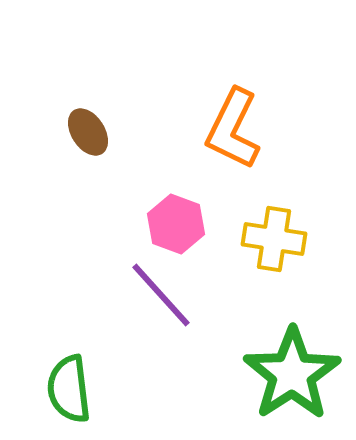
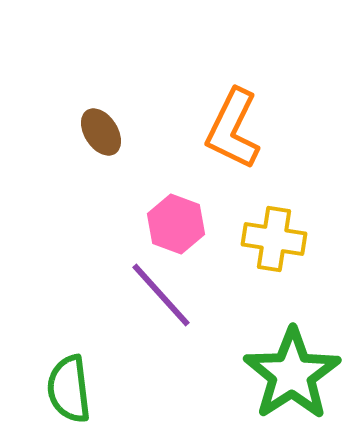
brown ellipse: moved 13 px right
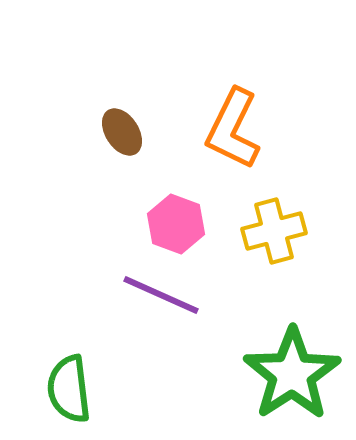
brown ellipse: moved 21 px right
yellow cross: moved 8 px up; rotated 24 degrees counterclockwise
purple line: rotated 24 degrees counterclockwise
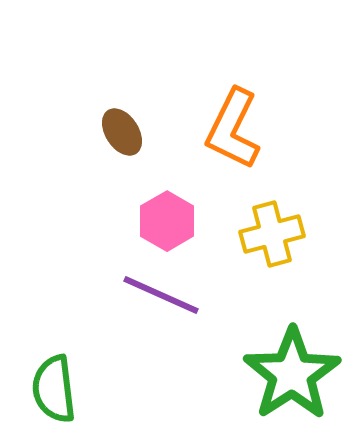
pink hexagon: moved 9 px left, 3 px up; rotated 10 degrees clockwise
yellow cross: moved 2 px left, 3 px down
green semicircle: moved 15 px left
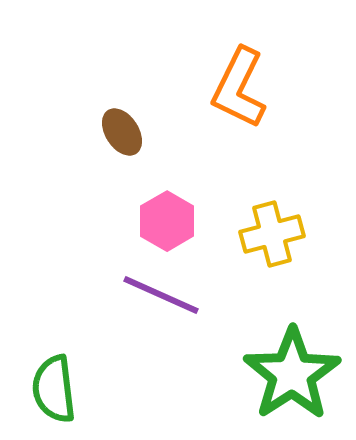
orange L-shape: moved 6 px right, 41 px up
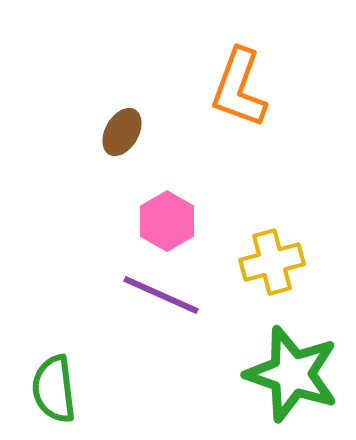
orange L-shape: rotated 6 degrees counterclockwise
brown ellipse: rotated 63 degrees clockwise
yellow cross: moved 28 px down
green star: rotated 20 degrees counterclockwise
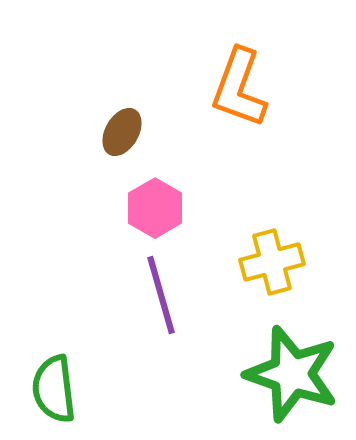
pink hexagon: moved 12 px left, 13 px up
purple line: rotated 50 degrees clockwise
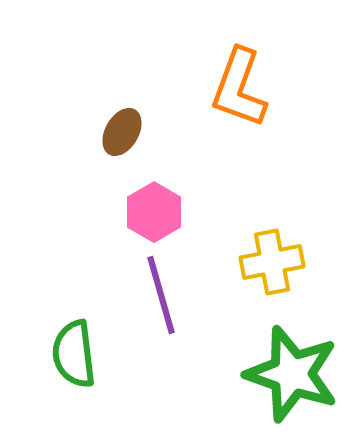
pink hexagon: moved 1 px left, 4 px down
yellow cross: rotated 4 degrees clockwise
green semicircle: moved 20 px right, 35 px up
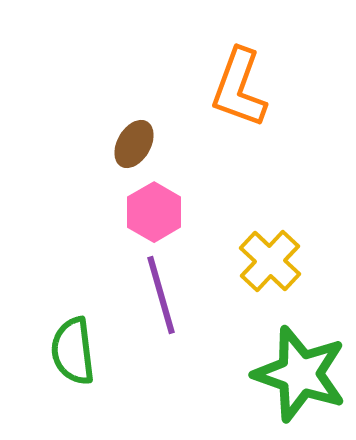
brown ellipse: moved 12 px right, 12 px down
yellow cross: moved 2 px left, 1 px up; rotated 36 degrees counterclockwise
green semicircle: moved 1 px left, 3 px up
green star: moved 8 px right
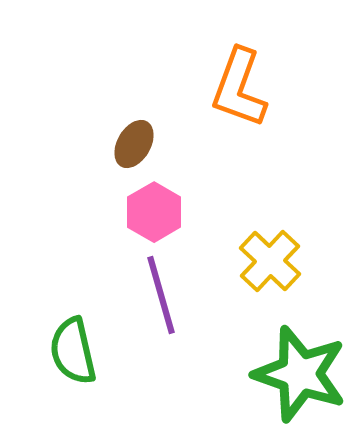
green semicircle: rotated 6 degrees counterclockwise
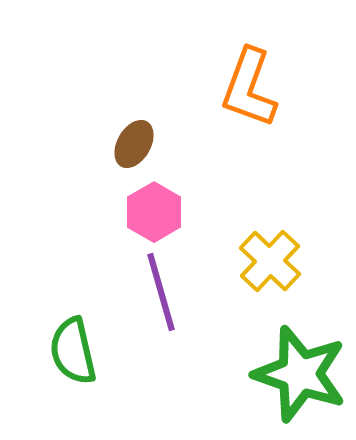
orange L-shape: moved 10 px right
purple line: moved 3 px up
